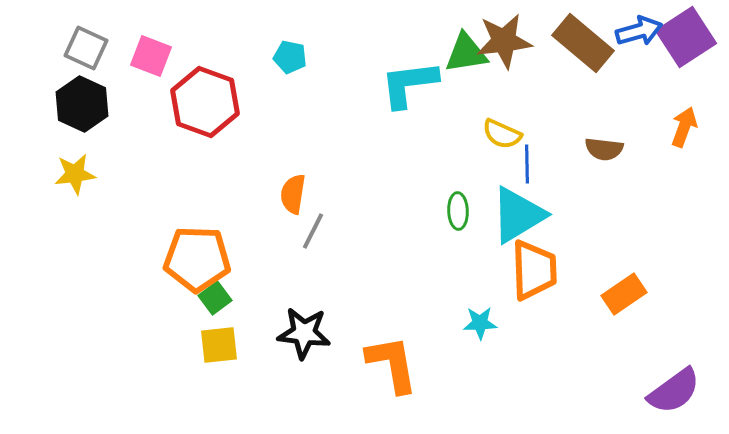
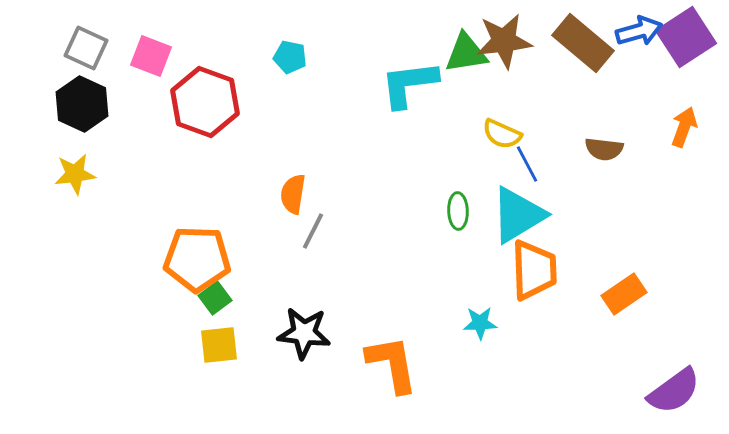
blue line: rotated 27 degrees counterclockwise
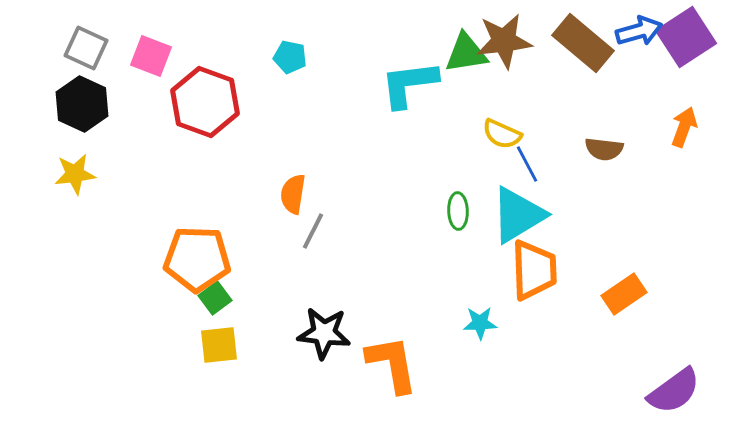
black star: moved 20 px right
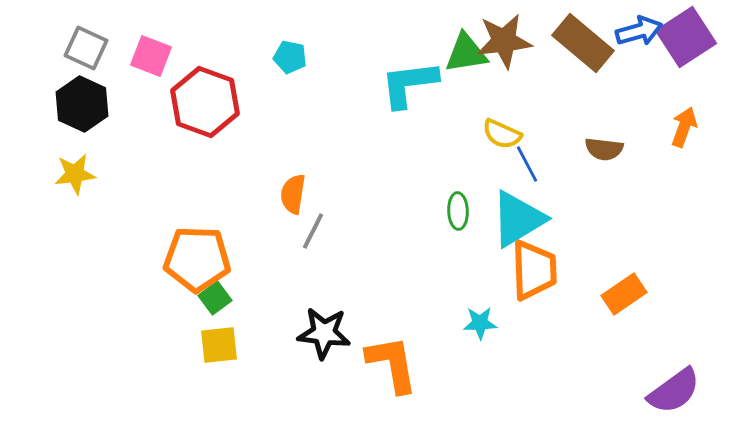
cyan triangle: moved 4 px down
